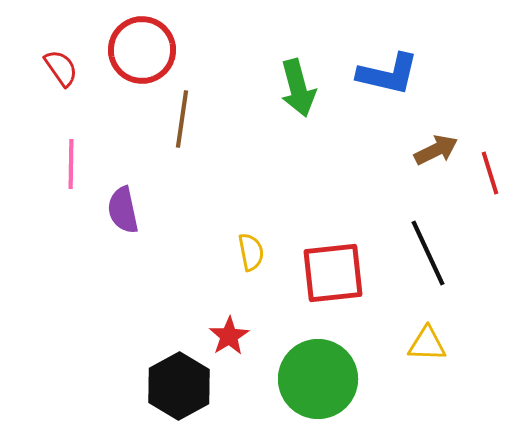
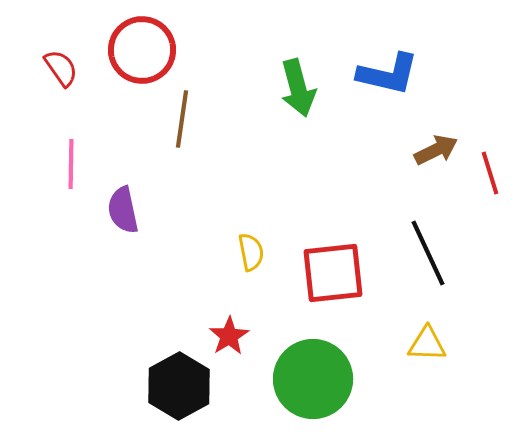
green circle: moved 5 px left
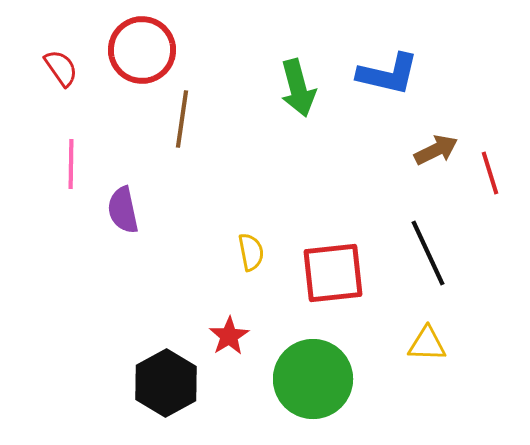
black hexagon: moved 13 px left, 3 px up
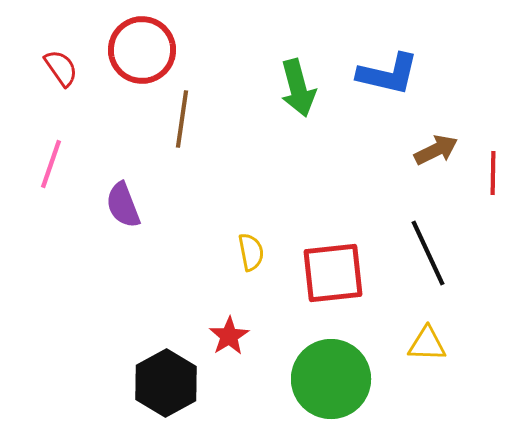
pink line: moved 20 px left; rotated 18 degrees clockwise
red line: moved 3 px right; rotated 18 degrees clockwise
purple semicircle: moved 5 px up; rotated 9 degrees counterclockwise
green circle: moved 18 px right
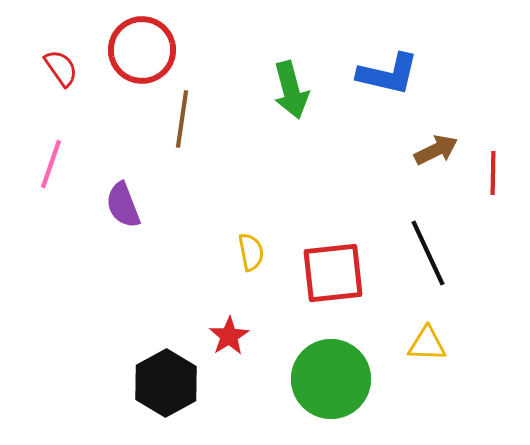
green arrow: moved 7 px left, 2 px down
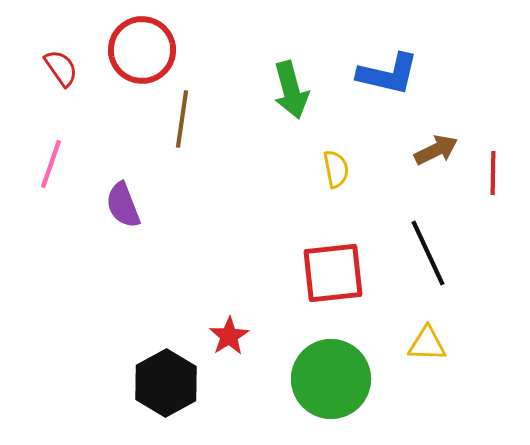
yellow semicircle: moved 85 px right, 83 px up
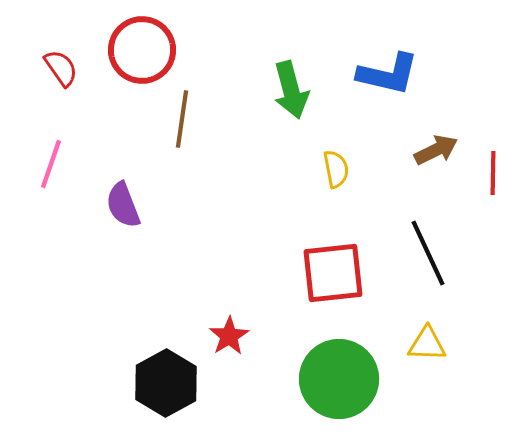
green circle: moved 8 px right
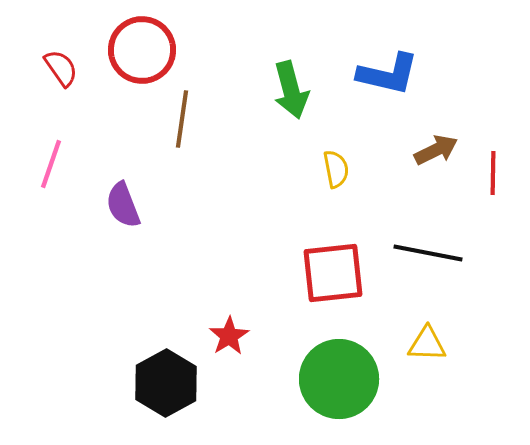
black line: rotated 54 degrees counterclockwise
